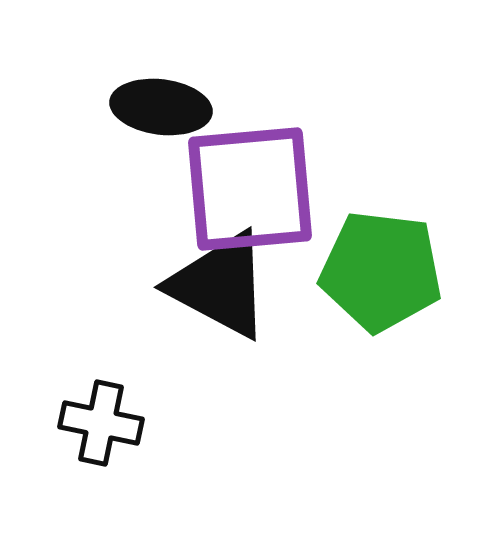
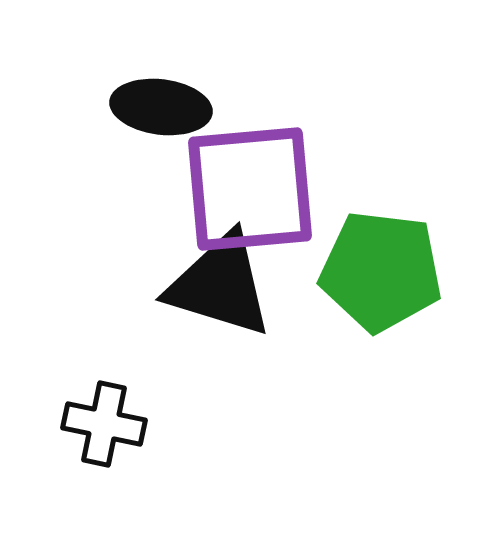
black triangle: rotated 11 degrees counterclockwise
black cross: moved 3 px right, 1 px down
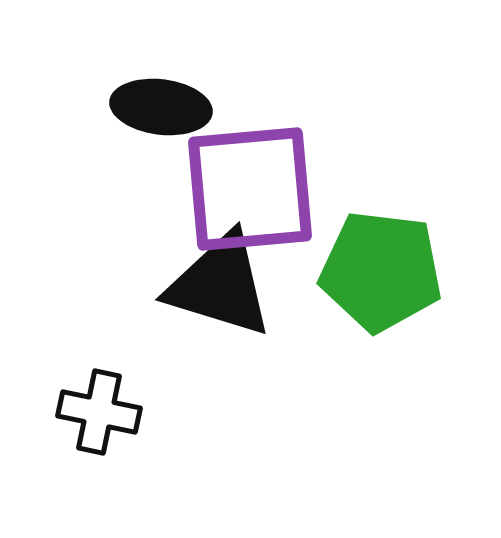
black cross: moved 5 px left, 12 px up
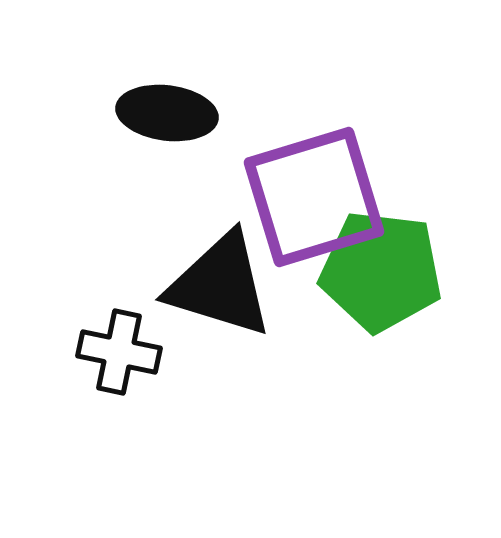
black ellipse: moved 6 px right, 6 px down
purple square: moved 64 px right, 8 px down; rotated 12 degrees counterclockwise
black cross: moved 20 px right, 60 px up
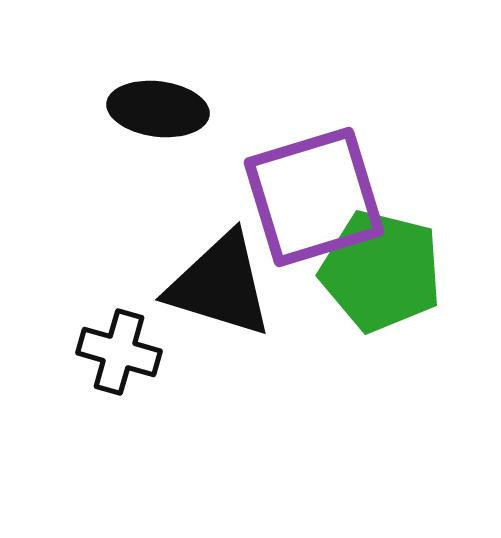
black ellipse: moved 9 px left, 4 px up
green pentagon: rotated 7 degrees clockwise
black cross: rotated 4 degrees clockwise
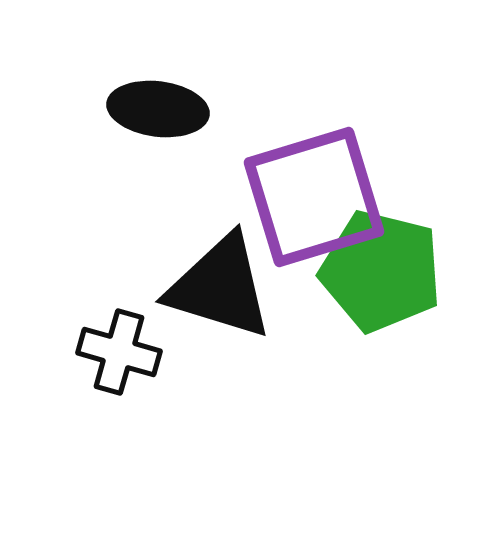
black triangle: moved 2 px down
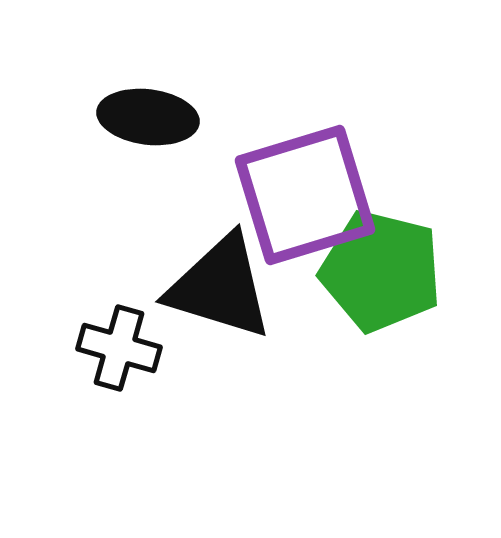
black ellipse: moved 10 px left, 8 px down
purple square: moved 9 px left, 2 px up
black cross: moved 4 px up
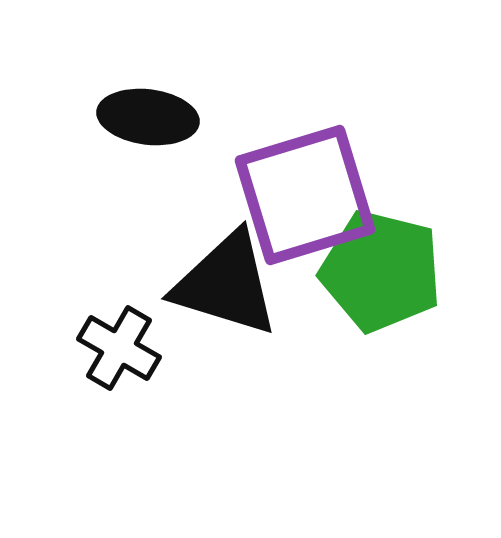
black triangle: moved 6 px right, 3 px up
black cross: rotated 14 degrees clockwise
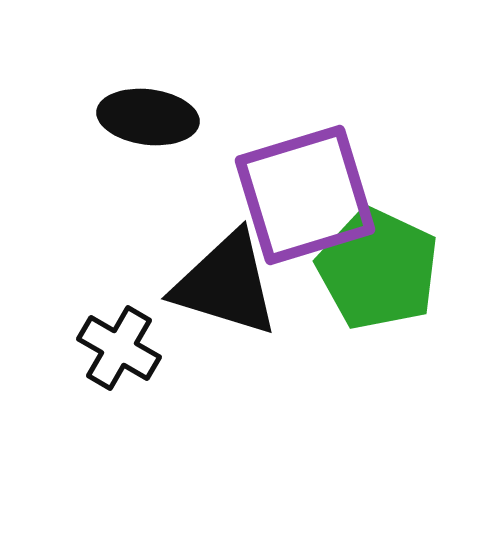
green pentagon: moved 3 px left, 2 px up; rotated 11 degrees clockwise
